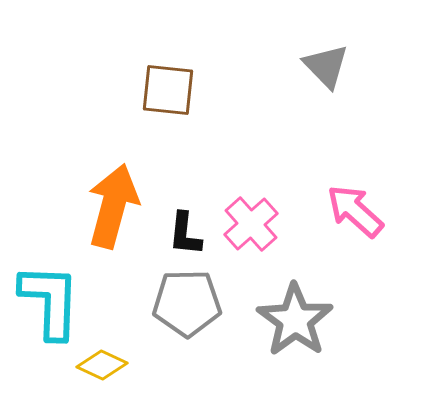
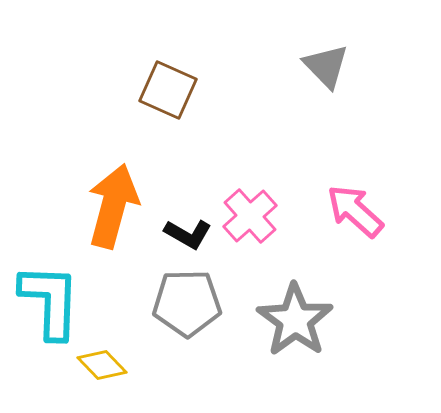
brown square: rotated 18 degrees clockwise
pink cross: moved 1 px left, 8 px up
black L-shape: moved 3 px right; rotated 66 degrees counterclockwise
yellow diamond: rotated 21 degrees clockwise
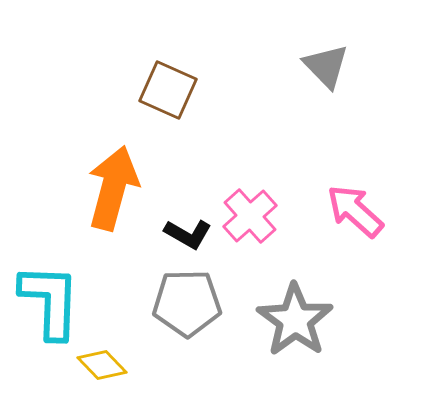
orange arrow: moved 18 px up
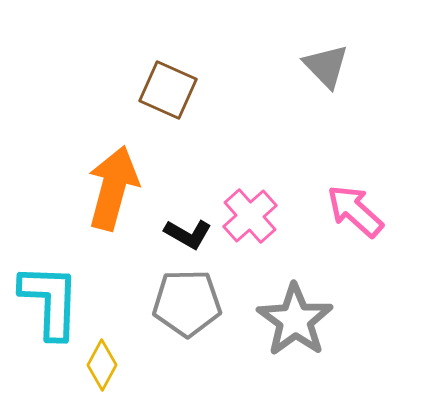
yellow diamond: rotated 72 degrees clockwise
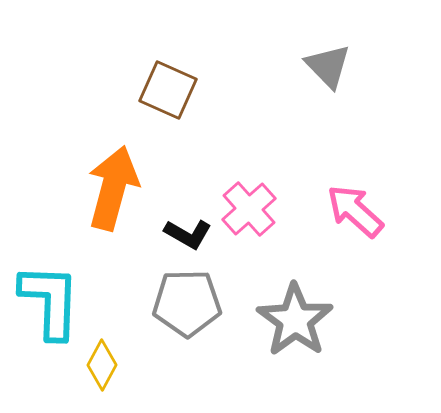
gray triangle: moved 2 px right
pink cross: moved 1 px left, 7 px up
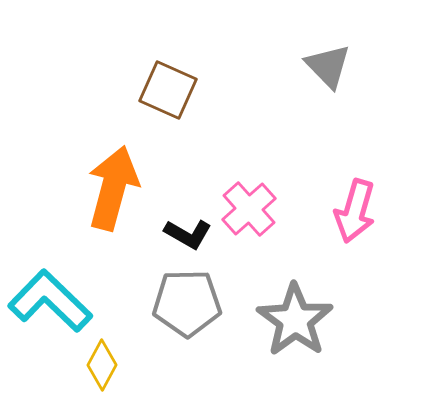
pink arrow: rotated 116 degrees counterclockwise
cyan L-shape: rotated 48 degrees counterclockwise
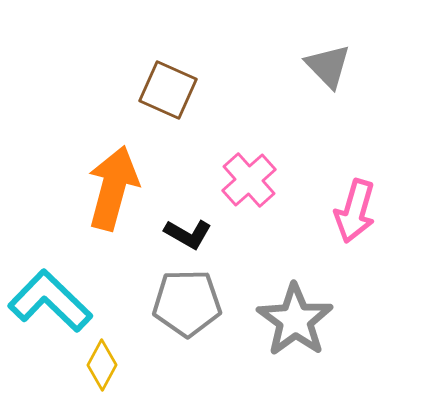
pink cross: moved 29 px up
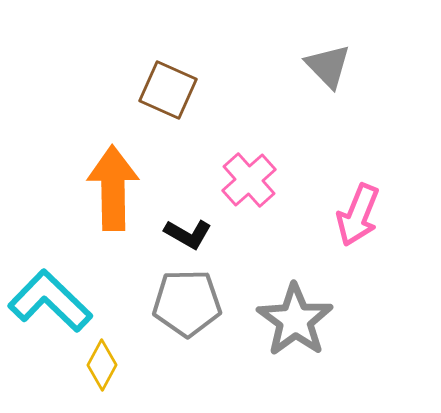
orange arrow: rotated 16 degrees counterclockwise
pink arrow: moved 3 px right, 4 px down; rotated 6 degrees clockwise
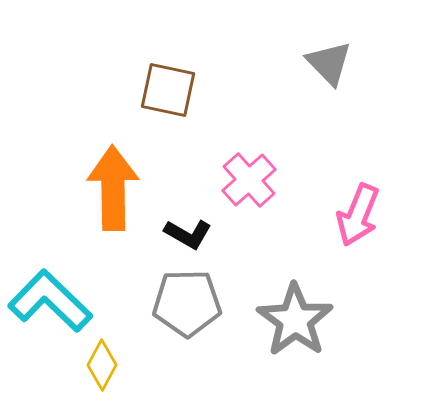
gray triangle: moved 1 px right, 3 px up
brown square: rotated 12 degrees counterclockwise
